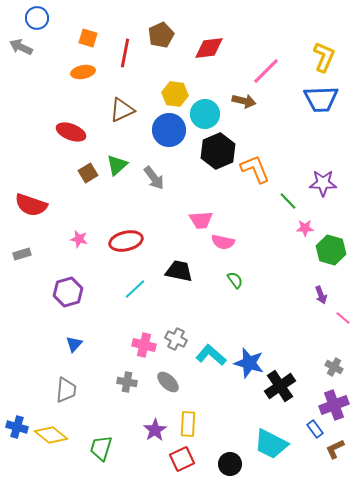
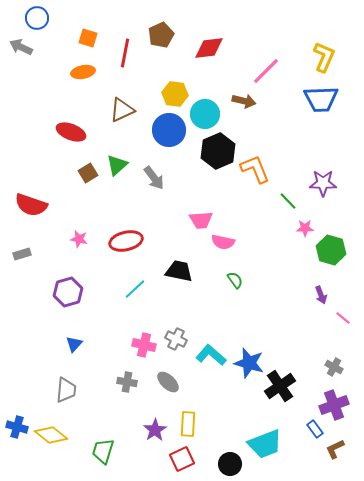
cyan trapezoid at (271, 444): moved 6 px left; rotated 48 degrees counterclockwise
green trapezoid at (101, 448): moved 2 px right, 3 px down
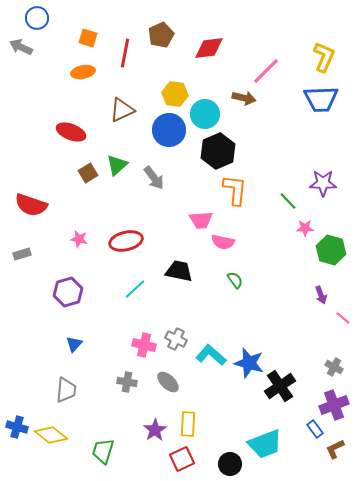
brown arrow at (244, 101): moved 3 px up
orange L-shape at (255, 169): moved 20 px left, 21 px down; rotated 28 degrees clockwise
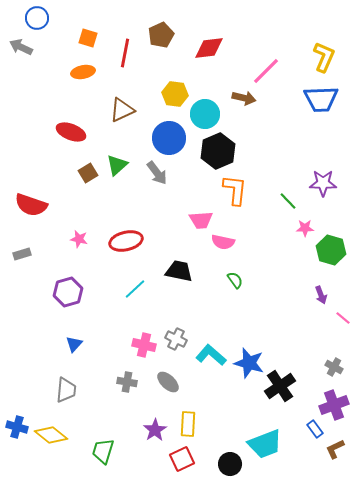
blue circle at (169, 130): moved 8 px down
gray arrow at (154, 178): moved 3 px right, 5 px up
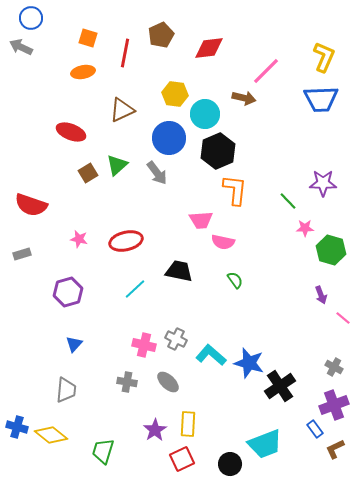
blue circle at (37, 18): moved 6 px left
